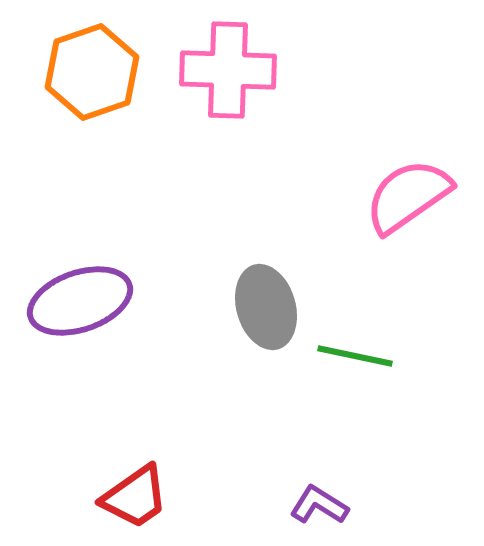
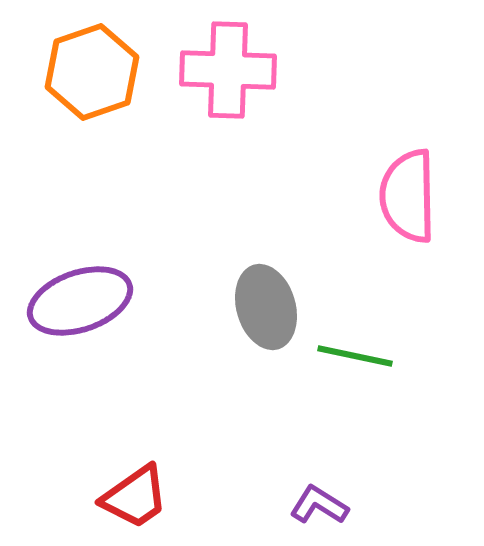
pink semicircle: rotated 56 degrees counterclockwise
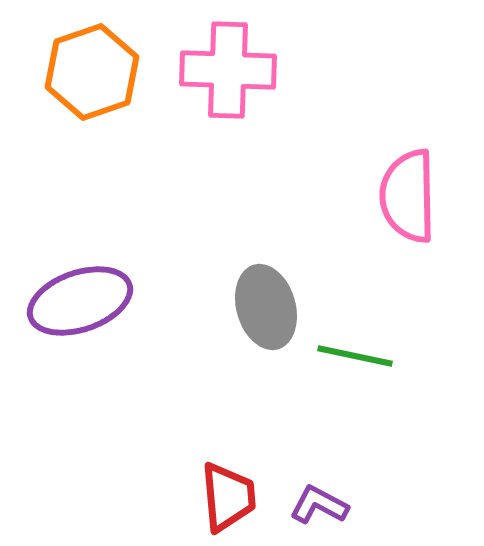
red trapezoid: moved 93 px right; rotated 60 degrees counterclockwise
purple L-shape: rotated 4 degrees counterclockwise
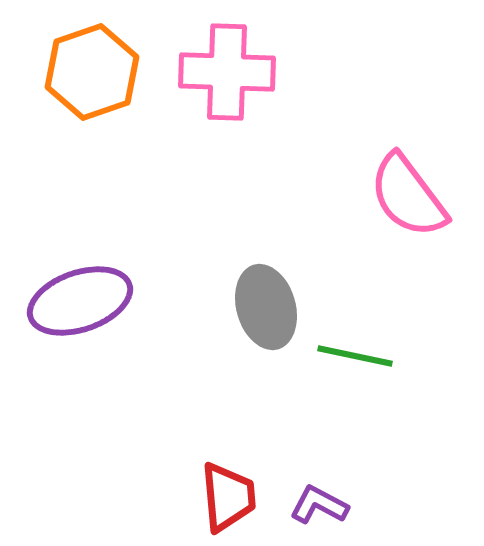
pink cross: moved 1 px left, 2 px down
pink semicircle: rotated 36 degrees counterclockwise
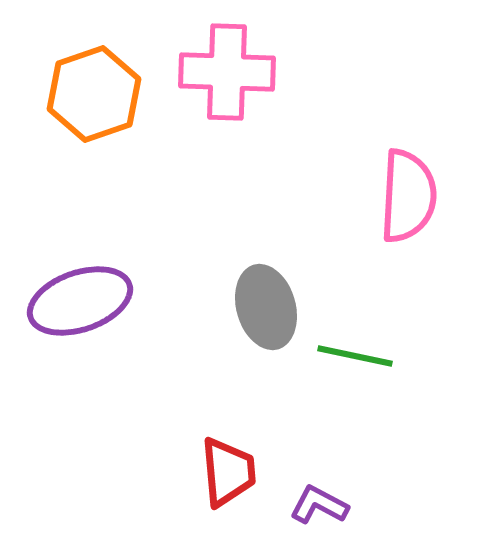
orange hexagon: moved 2 px right, 22 px down
pink semicircle: rotated 140 degrees counterclockwise
red trapezoid: moved 25 px up
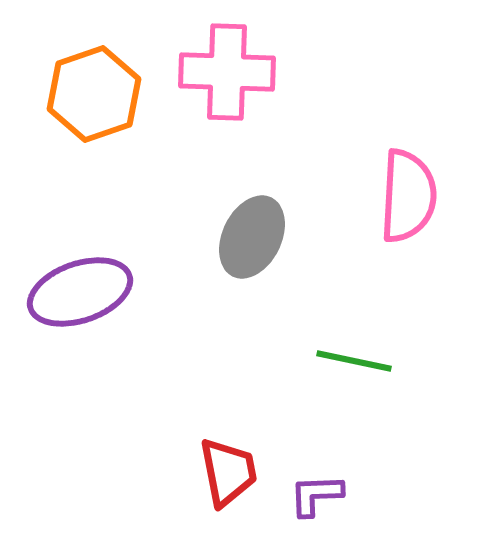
purple ellipse: moved 9 px up
gray ellipse: moved 14 px left, 70 px up; rotated 42 degrees clockwise
green line: moved 1 px left, 5 px down
red trapezoid: rotated 6 degrees counterclockwise
purple L-shape: moved 3 px left, 10 px up; rotated 30 degrees counterclockwise
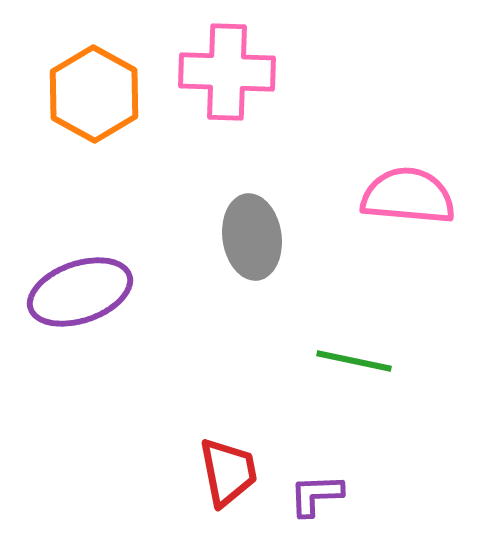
orange hexagon: rotated 12 degrees counterclockwise
pink semicircle: rotated 88 degrees counterclockwise
gray ellipse: rotated 34 degrees counterclockwise
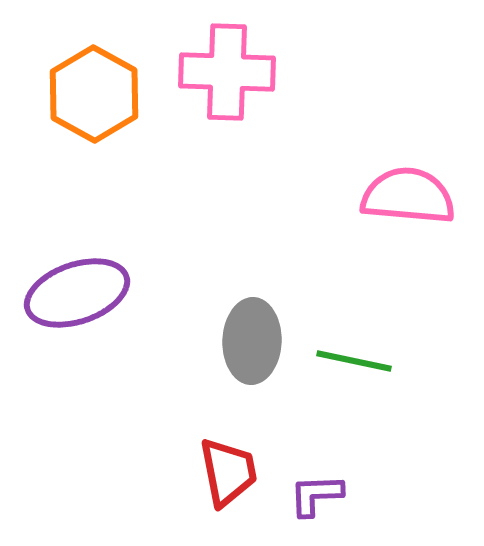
gray ellipse: moved 104 px down; rotated 10 degrees clockwise
purple ellipse: moved 3 px left, 1 px down
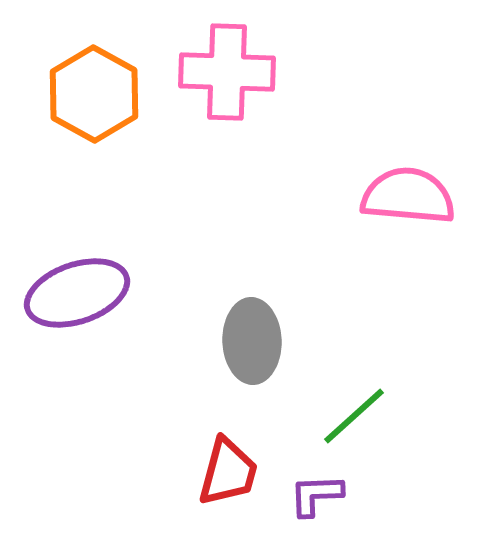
gray ellipse: rotated 4 degrees counterclockwise
green line: moved 55 px down; rotated 54 degrees counterclockwise
red trapezoid: rotated 26 degrees clockwise
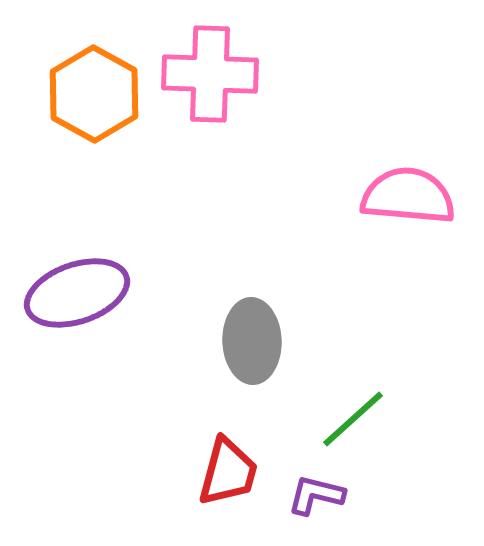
pink cross: moved 17 px left, 2 px down
green line: moved 1 px left, 3 px down
purple L-shape: rotated 16 degrees clockwise
